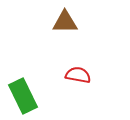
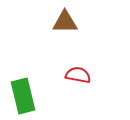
green rectangle: rotated 12 degrees clockwise
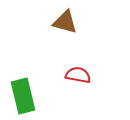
brown triangle: rotated 16 degrees clockwise
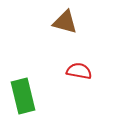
red semicircle: moved 1 px right, 4 px up
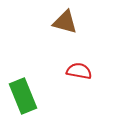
green rectangle: rotated 8 degrees counterclockwise
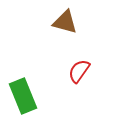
red semicircle: rotated 65 degrees counterclockwise
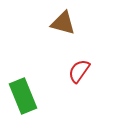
brown triangle: moved 2 px left, 1 px down
